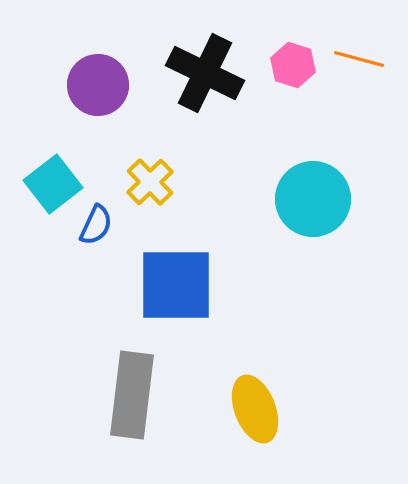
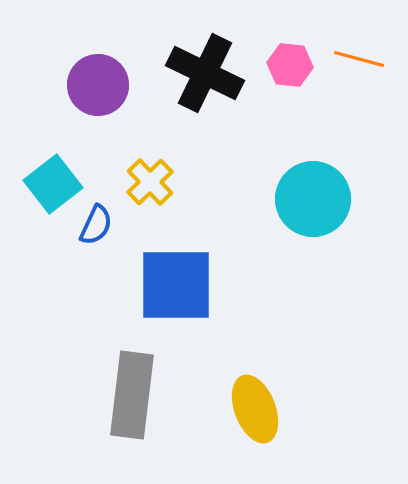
pink hexagon: moved 3 px left; rotated 12 degrees counterclockwise
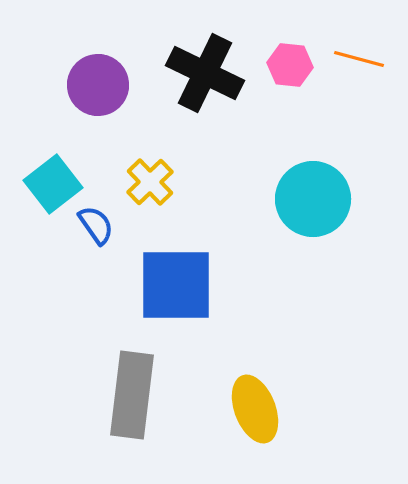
blue semicircle: rotated 60 degrees counterclockwise
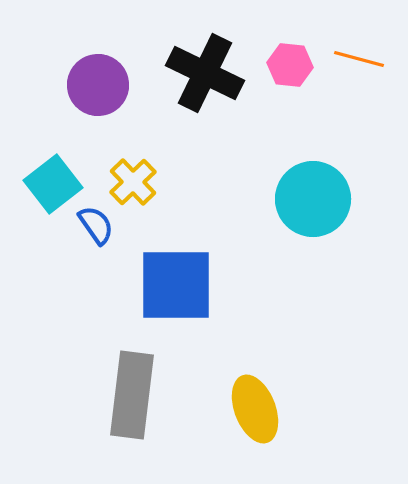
yellow cross: moved 17 px left
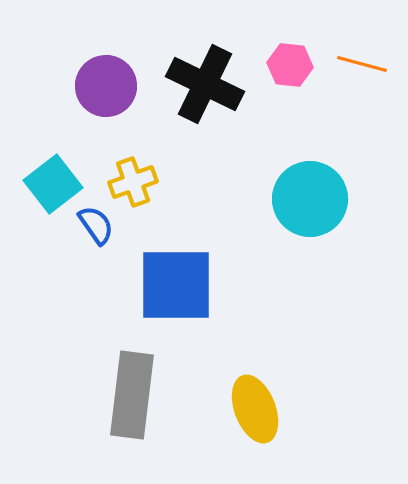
orange line: moved 3 px right, 5 px down
black cross: moved 11 px down
purple circle: moved 8 px right, 1 px down
yellow cross: rotated 24 degrees clockwise
cyan circle: moved 3 px left
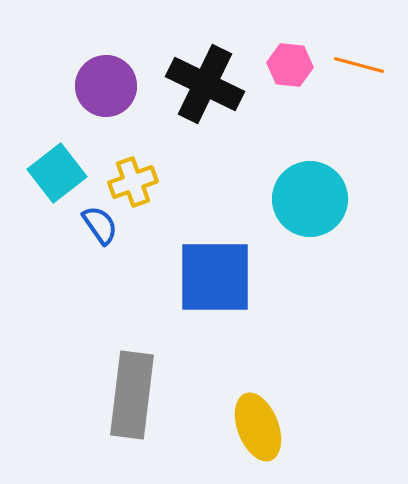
orange line: moved 3 px left, 1 px down
cyan square: moved 4 px right, 11 px up
blue semicircle: moved 4 px right
blue square: moved 39 px right, 8 px up
yellow ellipse: moved 3 px right, 18 px down
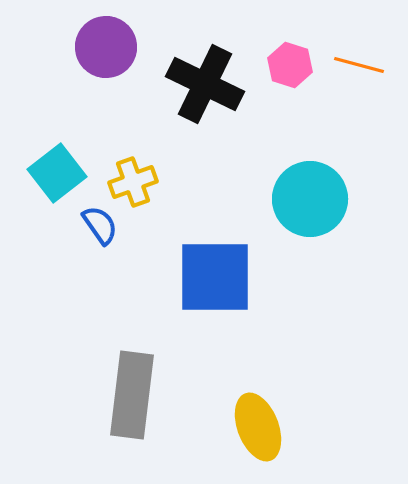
pink hexagon: rotated 12 degrees clockwise
purple circle: moved 39 px up
